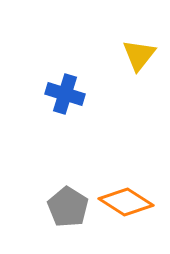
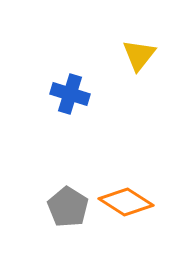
blue cross: moved 5 px right
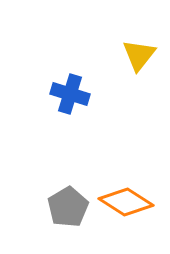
gray pentagon: rotated 9 degrees clockwise
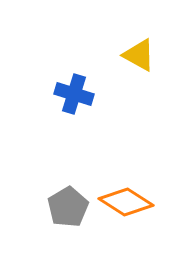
yellow triangle: rotated 39 degrees counterclockwise
blue cross: moved 4 px right
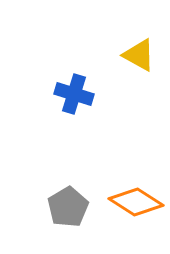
orange diamond: moved 10 px right
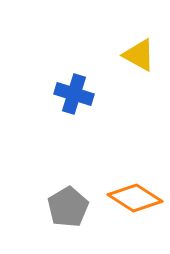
orange diamond: moved 1 px left, 4 px up
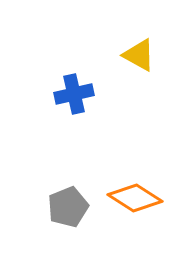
blue cross: rotated 30 degrees counterclockwise
gray pentagon: rotated 9 degrees clockwise
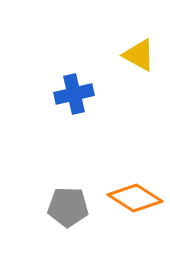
gray pentagon: rotated 24 degrees clockwise
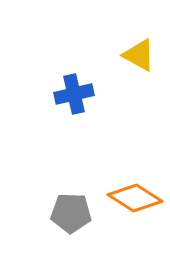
gray pentagon: moved 3 px right, 6 px down
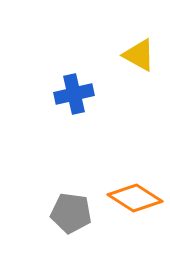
gray pentagon: rotated 6 degrees clockwise
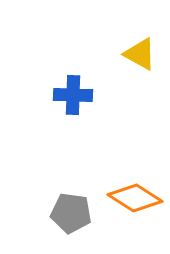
yellow triangle: moved 1 px right, 1 px up
blue cross: moved 1 px left, 1 px down; rotated 15 degrees clockwise
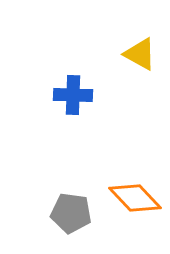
orange diamond: rotated 14 degrees clockwise
